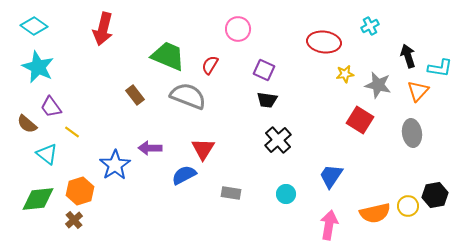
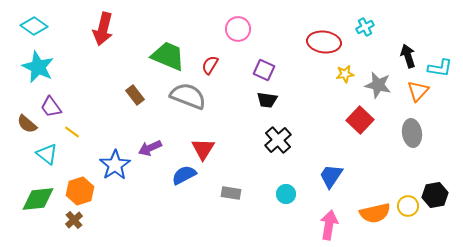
cyan cross: moved 5 px left, 1 px down
red square: rotated 12 degrees clockwise
purple arrow: rotated 25 degrees counterclockwise
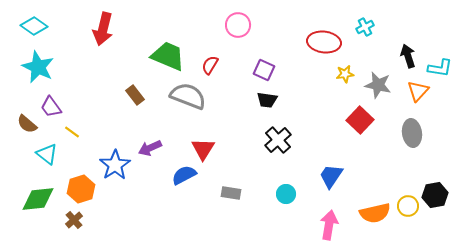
pink circle: moved 4 px up
orange hexagon: moved 1 px right, 2 px up
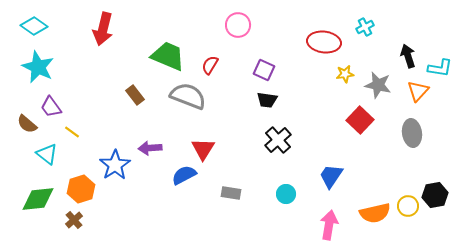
purple arrow: rotated 20 degrees clockwise
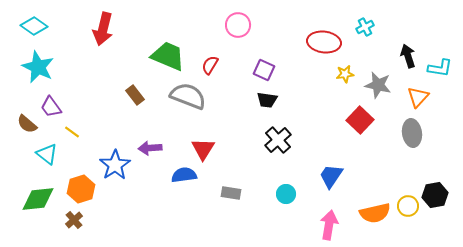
orange triangle: moved 6 px down
blue semicircle: rotated 20 degrees clockwise
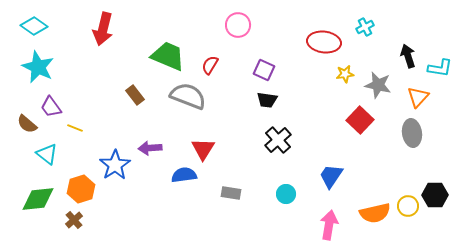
yellow line: moved 3 px right, 4 px up; rotated 14 degrees counterclockwise
black hexagon: rotated 10 degrees clockwise
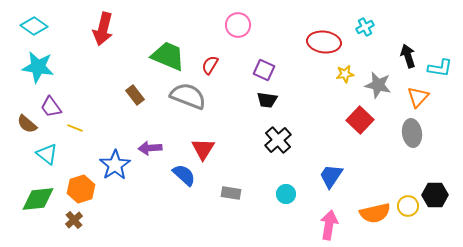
cyan star: rotated 16 degrees counterclockwise
blue semicircle: rotated 50 degrees clockwise
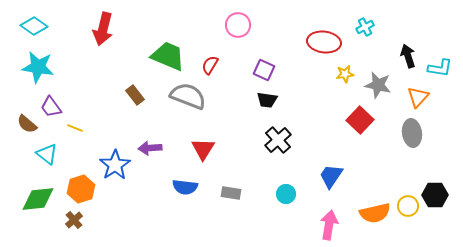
blue semicircle: moved 1 px right, 12 px down; rotated 145 degrees clockwise
